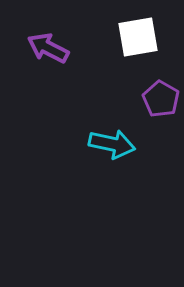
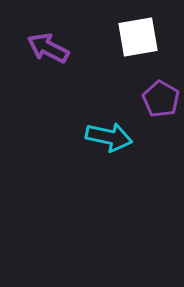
cyan arrow: moved 3 px left, 7 px up
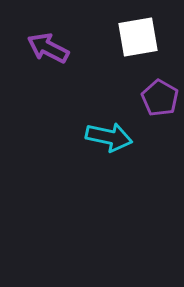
purple pentagon: moved 1 px left, 1 px up
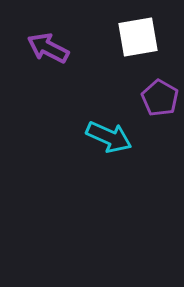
cyan arrow: rotated 12 degrees clockwise
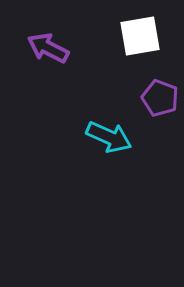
white square: moved 2 px right, 1 px up
purple pentagon: rotated 9 degrees counterclockwise
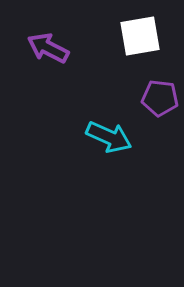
purple pentagon: rotated 15 degrees counterclockwise
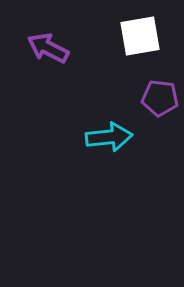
cyan arrow: rotated 30 degrees counterclockwise
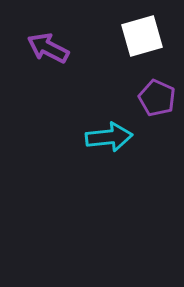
white square: moved 2 px right; rotated 6 degrees counterclockwise
purple pentagon: moved 3 px left; rotated 18 degrees clockwise
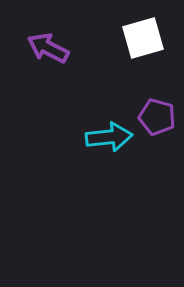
white square: moved 1 px right, 2 px down
purple pentagon: moved 19 px down; rotated 9 degrees counterclockwise
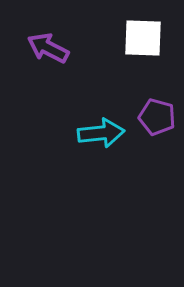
white square: rotated 18 degrees clockwise
cyan arrow: moved 8 px left, 4 px up
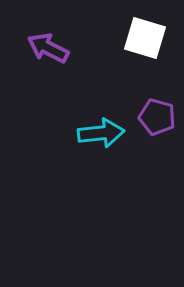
white square: moved 2 px right; rotated 15 degrees clockwise
